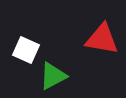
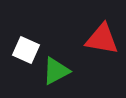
green triangle: moved 3 px right, 5 px up
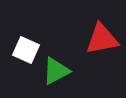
red triangle: rotated 21 degrees counterclockwise
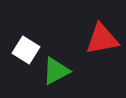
white square: rotated 8 degrees clockwise
